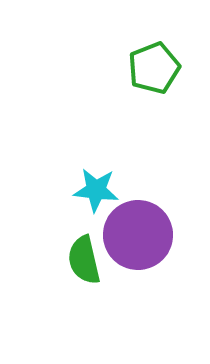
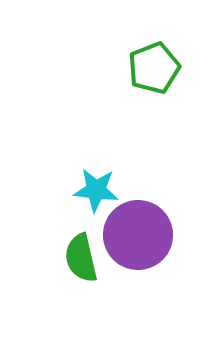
green semicircle: moved 3 px left, 2 px up
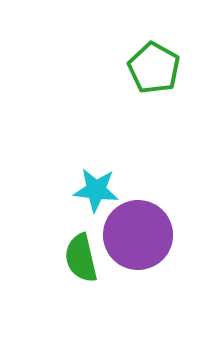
green pentagon: rotated 21 degrees counterclockwise
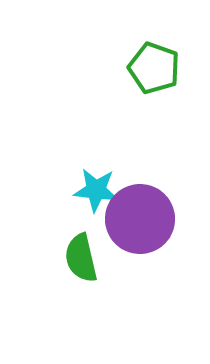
green pentagon: rotated 9 degrees counterclockwise
purple circle: moved 2 px right, 16 px up
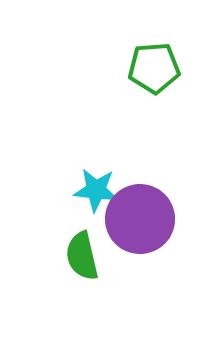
green pentagon: rotated 24 degrees counterclockwise
green semicircle: moved 1 px right, 2 px up
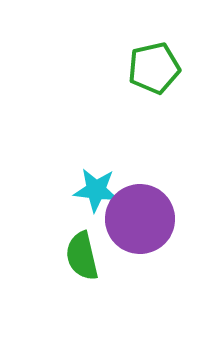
green pentagon: rotated 9 degrees counterclockwise
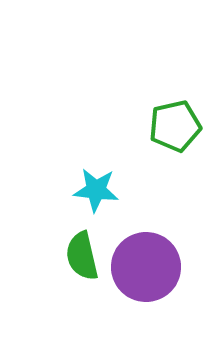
green pentagon: moved 21 px right, 58 px down
purple circle: moved 6 px right, 48 px down
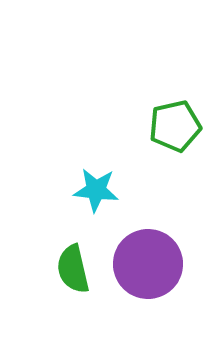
green semicircle: moved 9 px left, 13 px down
purple circle: moved 2 px right, 3 px up
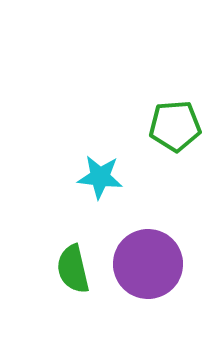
green pentagon: rotated 9 degrees clockwise
cyan star: moved 4 px right, 13 px up
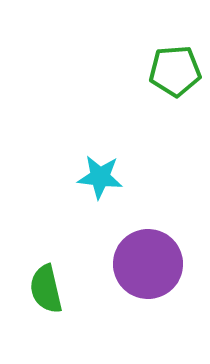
green pentagon: moved 55 px up
green semicircle: moved 27 px left, 20 px down
